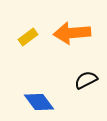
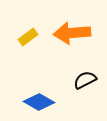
black semicircle: moved 1 px left
blue diamond: rotated 24 degrees counterclockwise
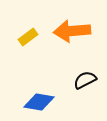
orange arrow: moved 2 px up
blue diamond: rotated 20 degrees counterclockwise
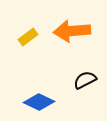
blue diamond: rotated 16 degrees clockwise
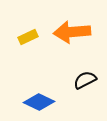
orange arrow: moved 1 px down
yellow rectangle: rotated 12 degrees clockwise
